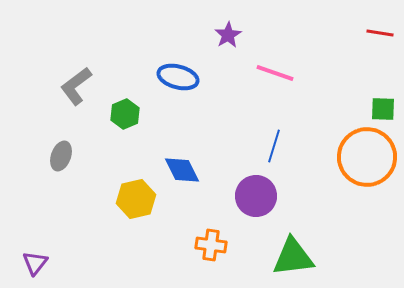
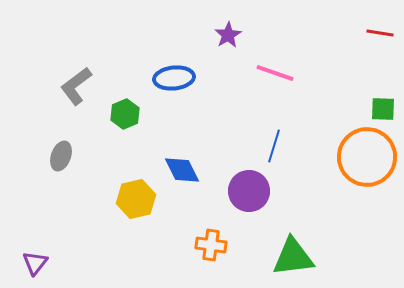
blue ellipse: moved 4 px left, 1 px down; rotated 21 degrees counterclockwise
purple circle: moved 7 px left, 5 px up
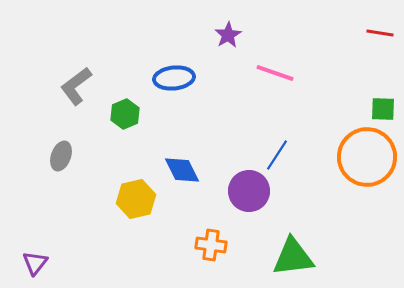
blue line: moved 3 px right, 9 px down; rotated 16 degrees clockwise
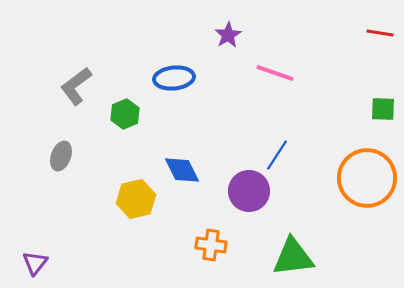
orange circle: moved 21 px down
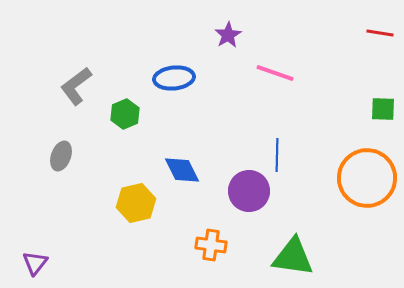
blue line: rotated 32 degrees counterclockwise
yellow hexagon: moved 4 px down
green triangle: rotated 15 degrees clockwise
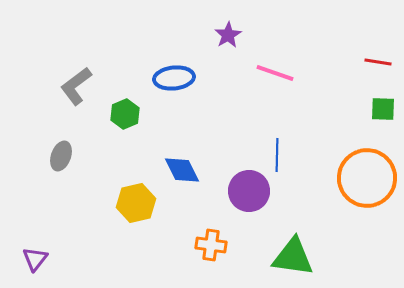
red line: moved 2 px left, 29 px down
purple triangle: moved 4 px up
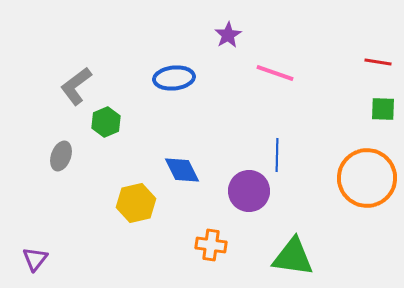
green hexagon: moved 19 px left, 8 px down
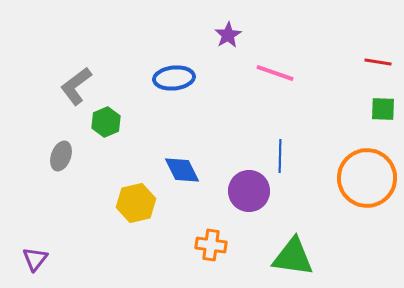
blue line: moved 3 px right, 1 px down
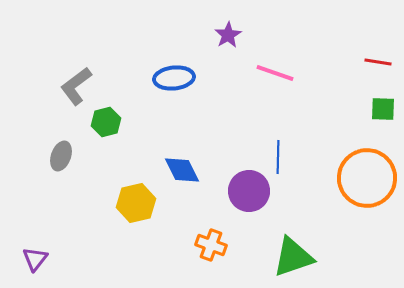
green hexagon: rotated 8 degrees clockwise
blue line: moved 2 px left, 1 px down
orange cross: rotated 12 degrees clockwise
green triangle: rotated 27 degrees counterclockwise
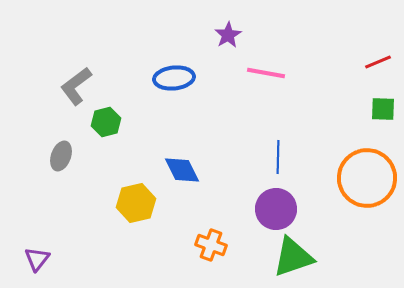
red line: rotated 32 degrees counterclockwise
pink line: moved 9 px left; rotated 9 degrees counterclockwise
purple circle: moved 27 px right, 18 px down
purple triangle: moved 2 px right
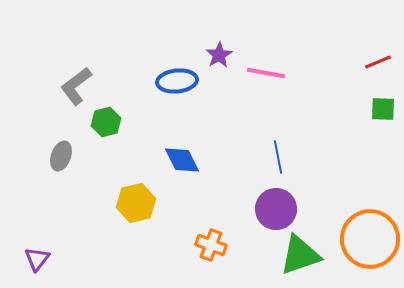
purple star: moved 9 px left, 20 px down
blue ellipse: moved 3 px right, 3 px down
blue line: rotated 12 degrees counterclockwise
blue diamond: moved 10 px up
orange circle: moved 3 px right, 61 px down
green triangle: moved 7 px right, 2 px up
